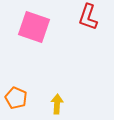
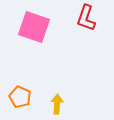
red L-shape: moved 2 px left, 1 px down
orange pentagon: moved 4 px right, 1 px up
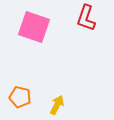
orange pentagon: rotated 10 degrees counterclockwise
yellow arrow: moved 1 px down; rotated 24 degrees clockwise
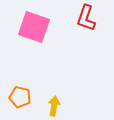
yellow arrow: moved 3 px left, 1 px down; rotated 18 degrees counterclockwise
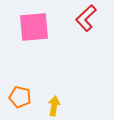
red L-shape: rotated 28 degrees clockwise
pink square: rotated 24 degrees counterclockwise
